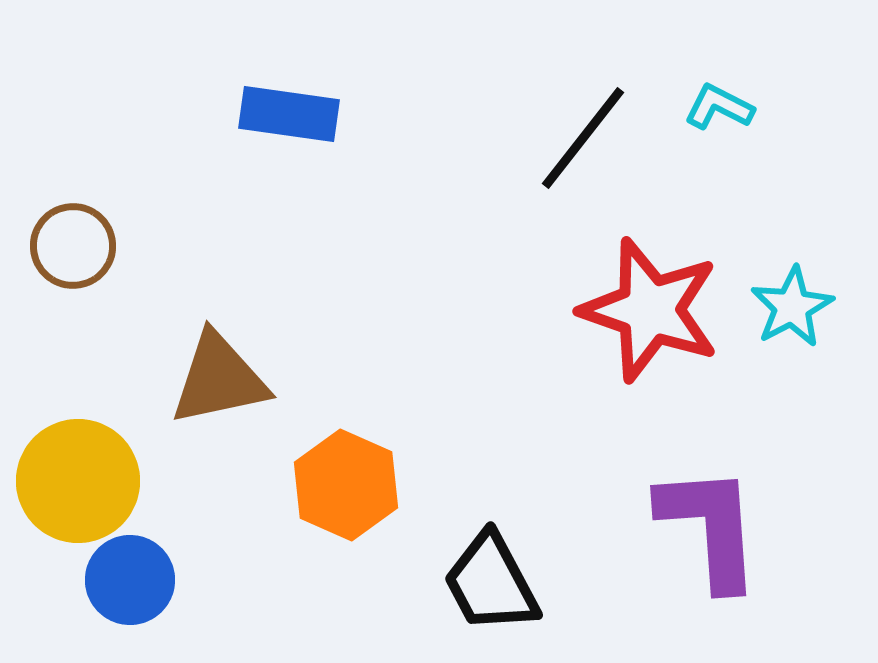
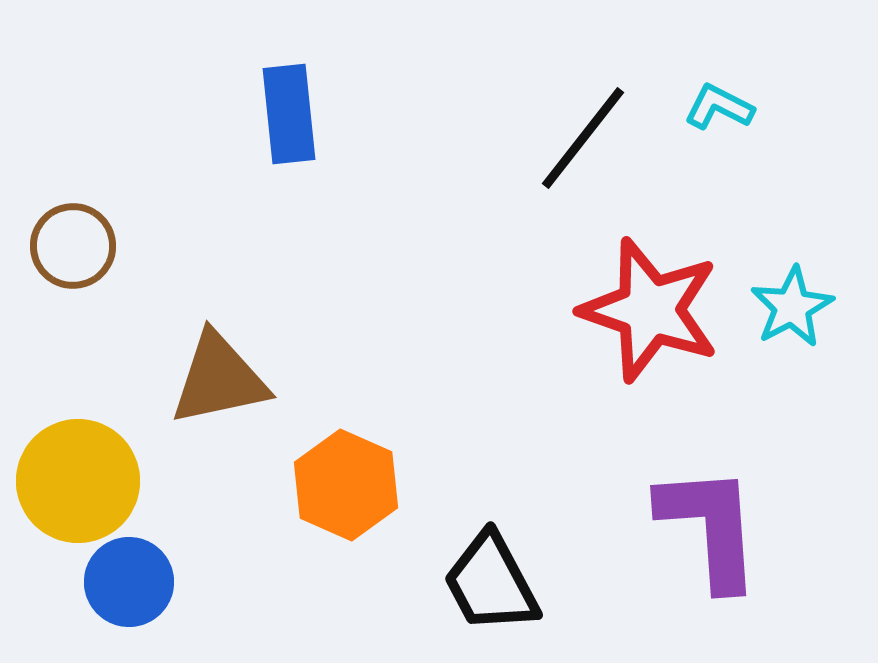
blue rectangle: rotated 76 degrees clockwise
blue circle: moved 1 px left, 2 px down
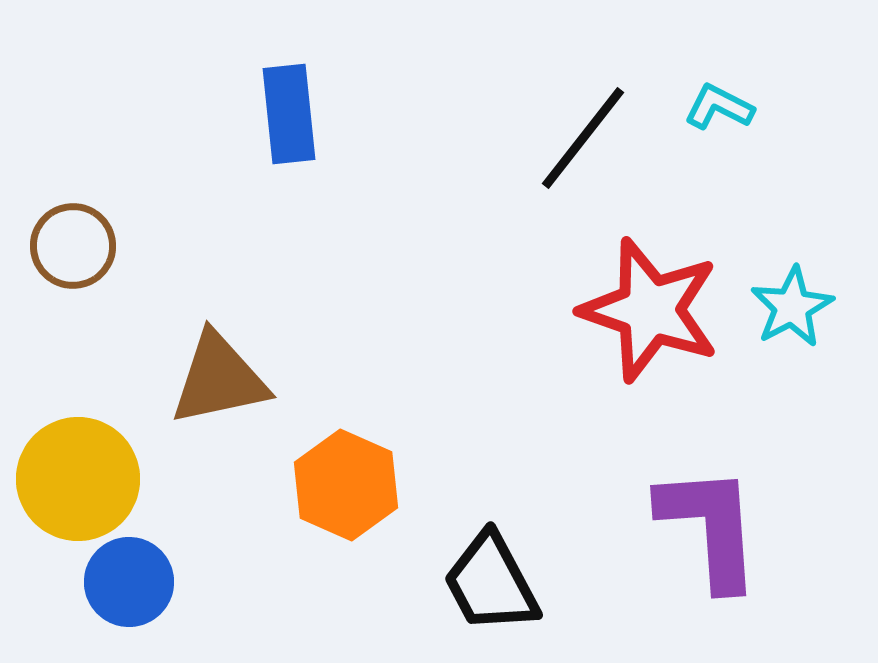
yellow circle: moved 2 px up
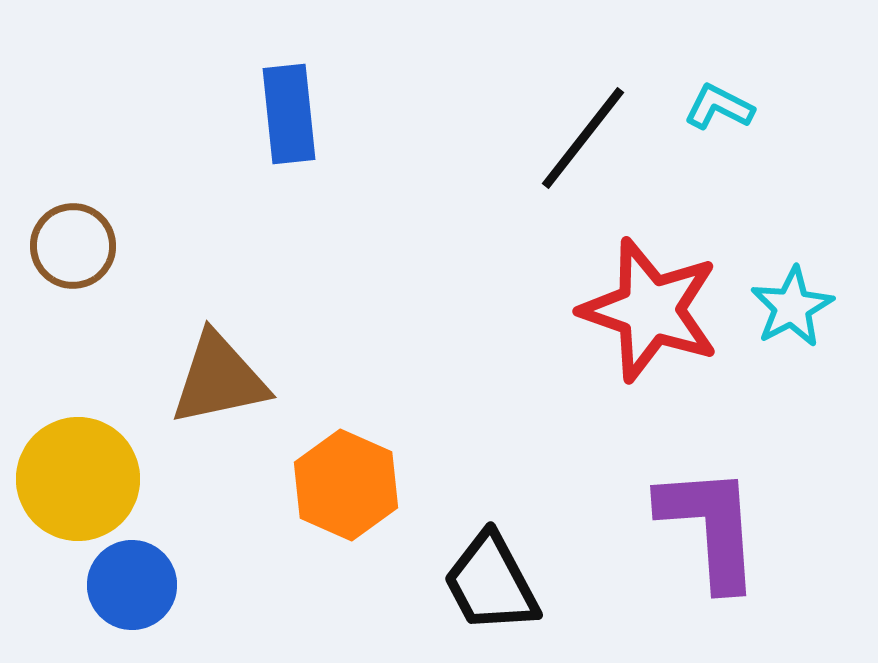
blue circle: moved 3 px right, 3 px down
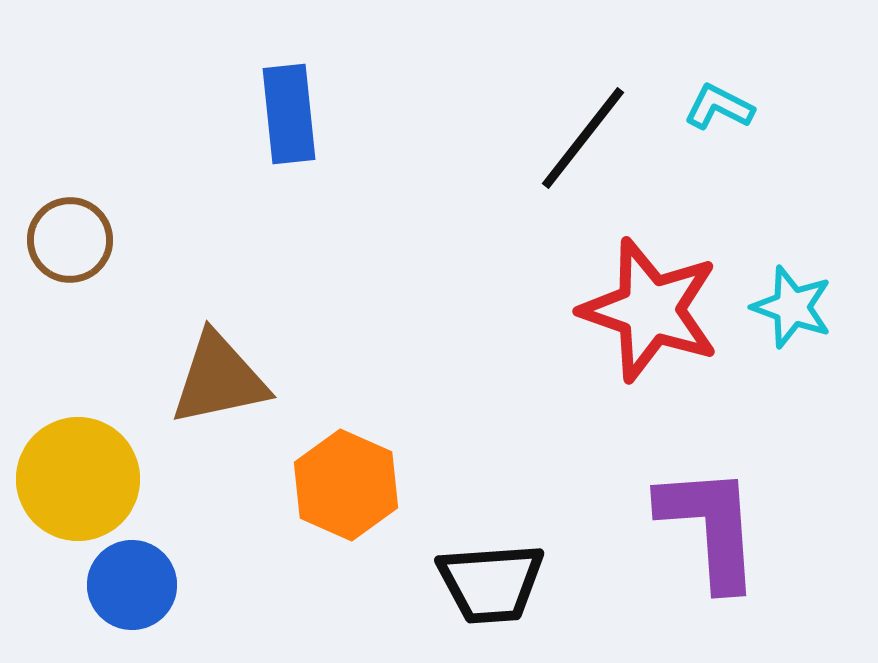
brown circle: moved 3 px left, 6 px up
cyan star: rotated 24 degrees counterclockwise
black trapezoid: rotated 66 degrees counterclockwise
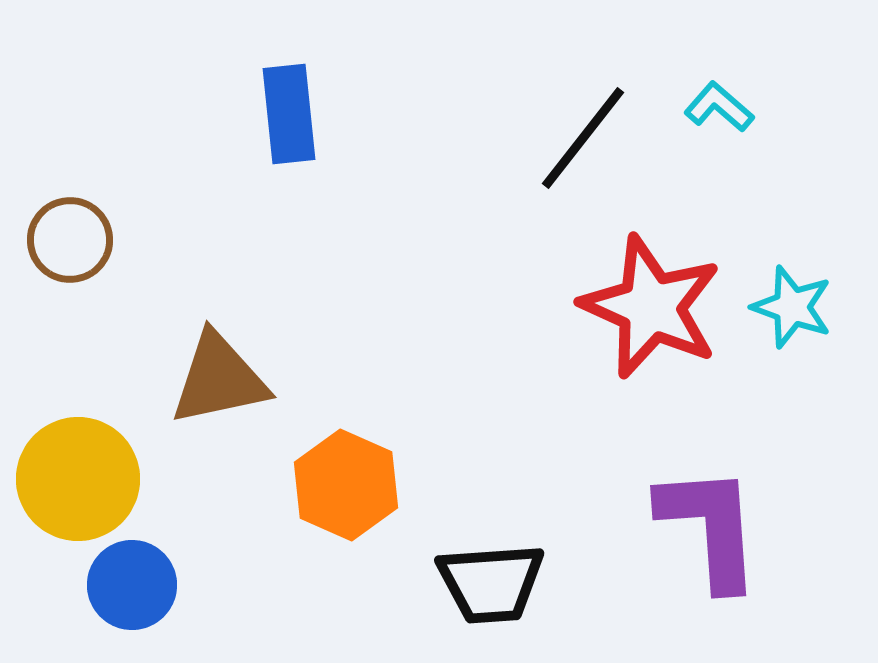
cyan L-shape: rotated 14 degrees clockwise
red star: moved 1 px right, 3 px up; rotated 5 degrees clockwise
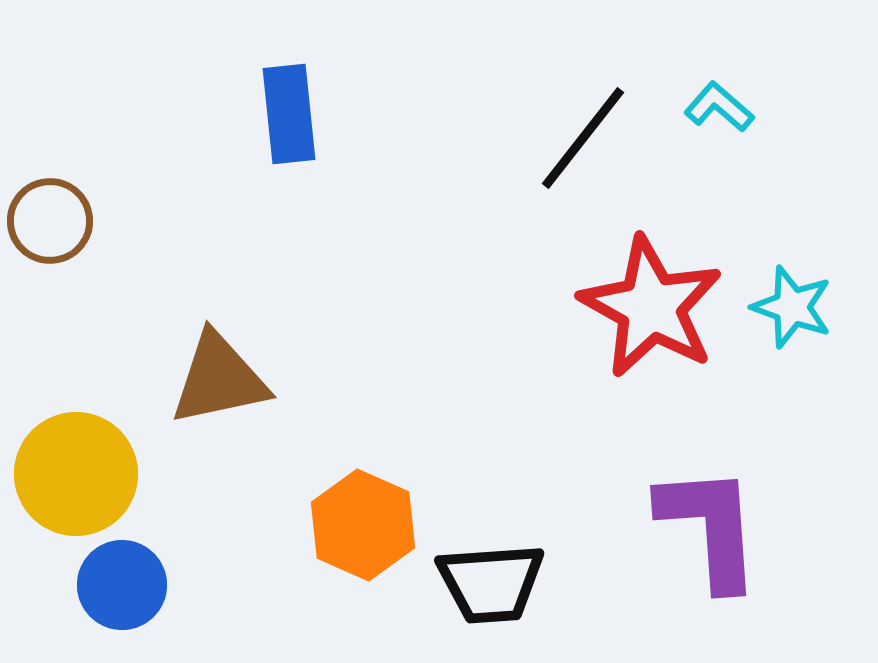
brown circle: moved 20 px left, 19 px up
red star: rotated 5 degrees clockwise
yellow circle: moved 2 px left, 5 px up
orange hexagon: moved 17 px right, 40 px down
blue circle: moved 10 px left
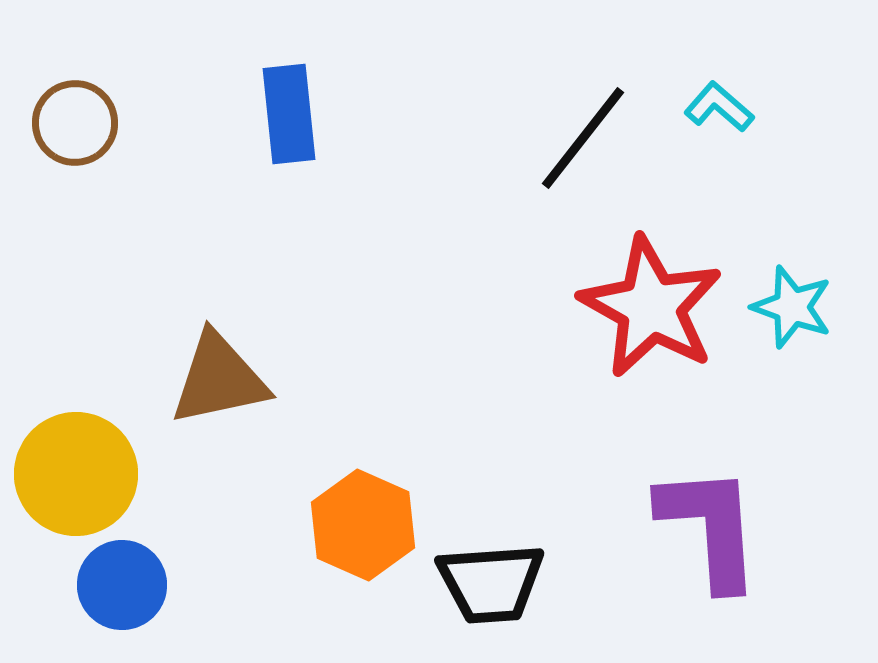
brown circle: moved 25 px right, 98 px up
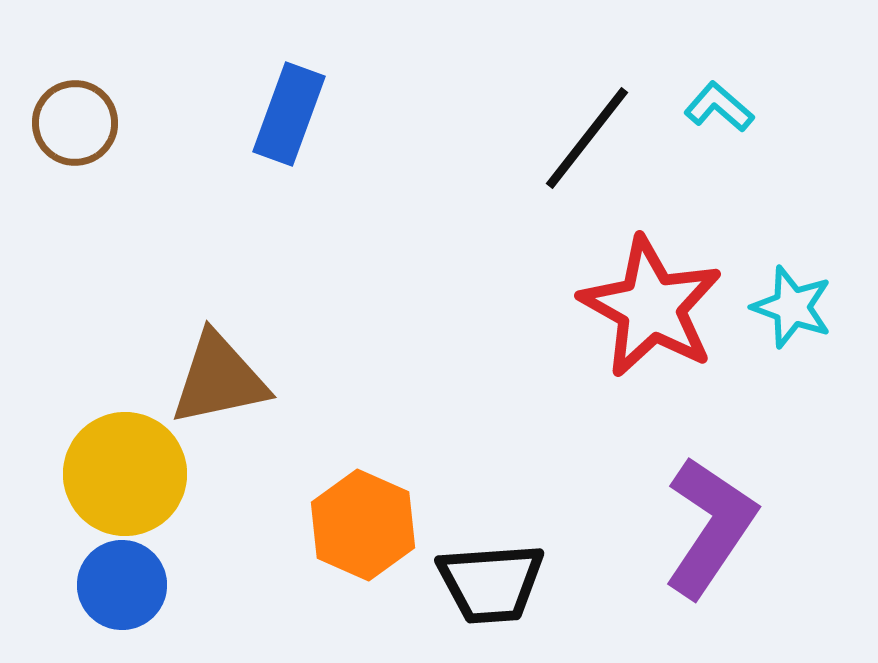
blue rectangle: rotated 26 degrees clockwise
black line: moved 4 px right
yellow circle: moved 49 px right
purple L-shape: rotated 38 degrees clockwise
